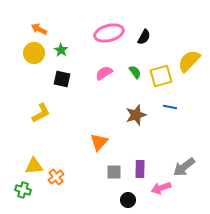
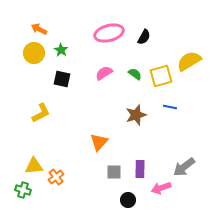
yellow semicircle: rotated 15 degrees clockwise
green semicircle: moved 2 px down; rotated 16 degrees counterclockwise
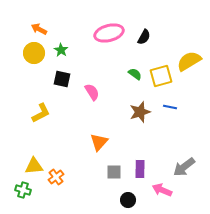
pink semicircle: moved 12 px left, 19 px down; rotated 90 degrees clockwise
brown star: moved 4 px right, 3 px up
pink arrow: moved 1 px right, 2 px down; rotated 42 degrees clockwise
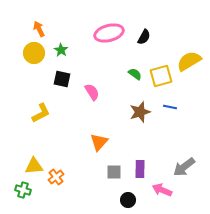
orange arrow: rotated 35 degrees clockwise
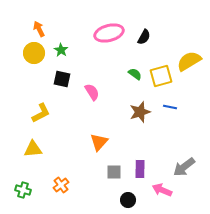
yellow triangle: moved 1 px left, 17 px up
orange cross: moved 5 px right, 8 px down
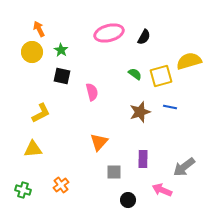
yellow circle: moved 2 px left, 1 px up
yellow semicircle: rotated 15 degrees clockwise
black square: moved 3 px up
pink semicircle: rotated 18 degrees clockwise
purple rectangle: moved 3 px right, 10 px up
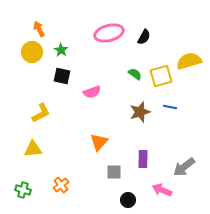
pink semicircle: rotated 84 degrees clockwise
